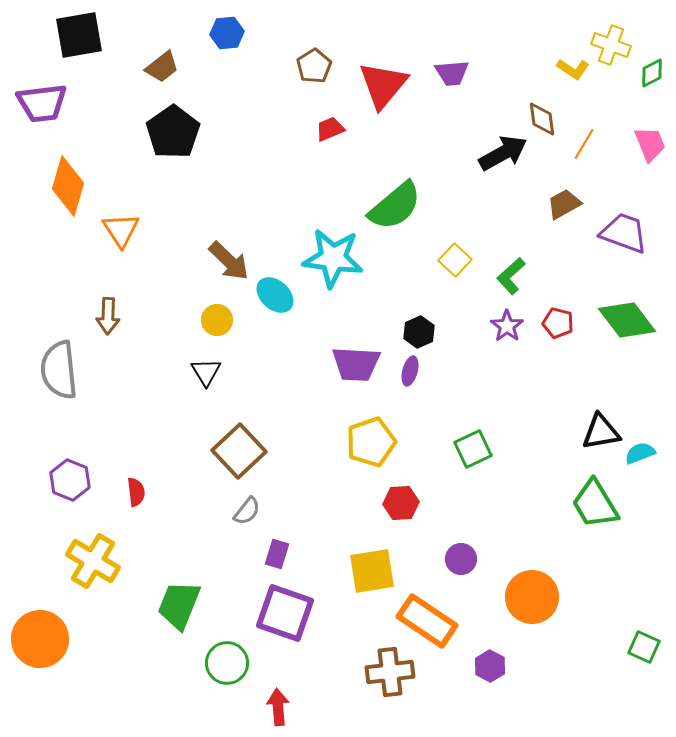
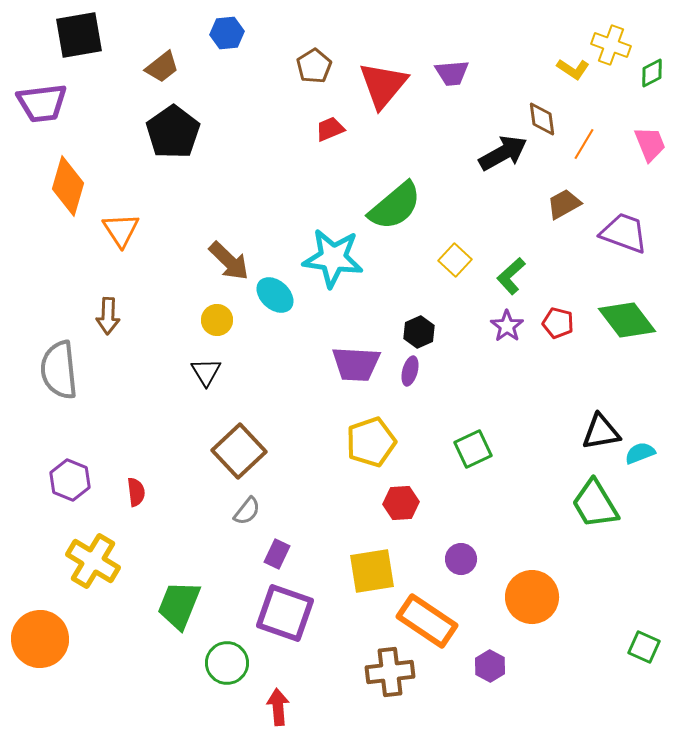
purple rectangle at (277, 554): rotated 8 degrees clockwise
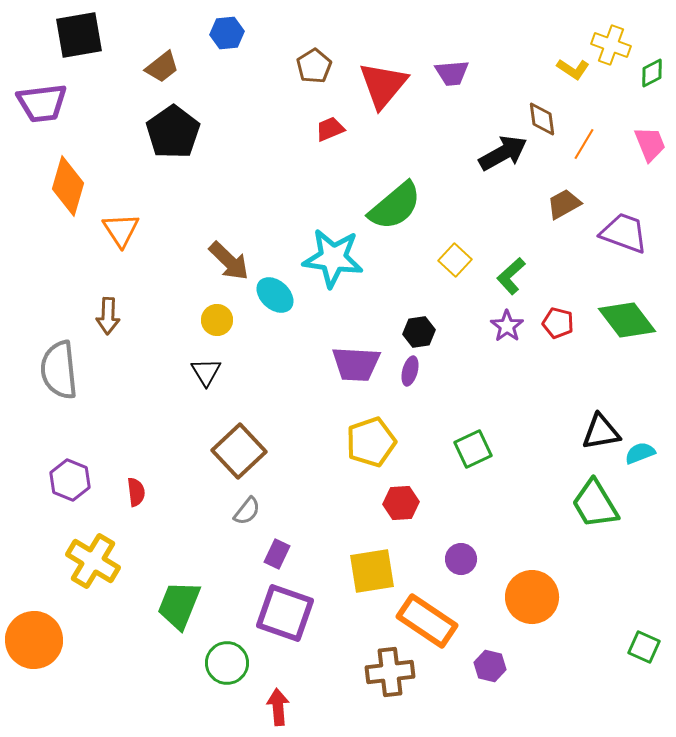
black hexagon at (419, 332): rotated 16 degrees clockwise
orange circle at (40, 639): moved 6 px left, 1 px down
purple hexagon at (490, 666): rotated 16 degrees counterclockwise
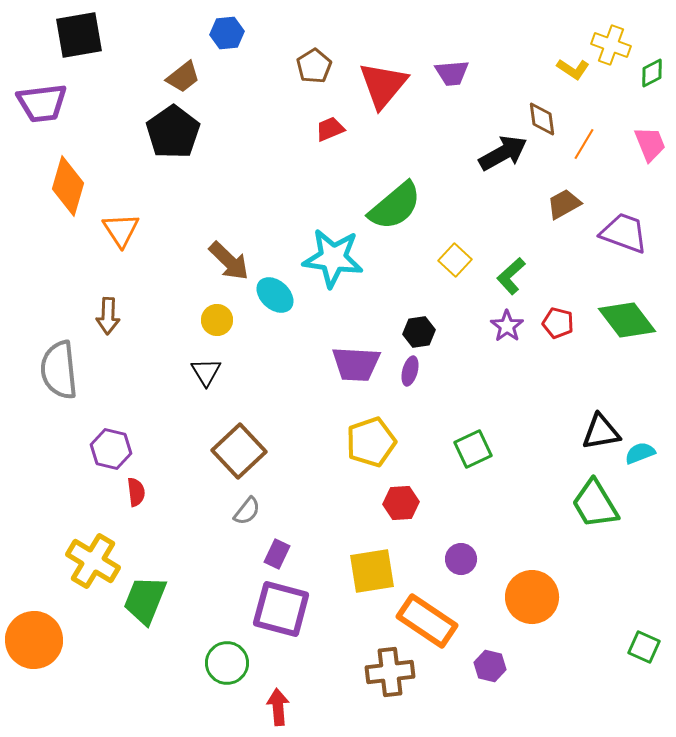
brown trapezoid at (162, 67): moved 21 px right, 10 px down
purple hexagon at (70, 480): moved 41 px right, 31 px up; rotated 9 degrees counterclockwise
green trapezoid at (179, 605): moved 34 px left, 5 px up
purple square at (285, 613): moved 4 px left, 4 px up; rotated 4 degrees counterclockwise
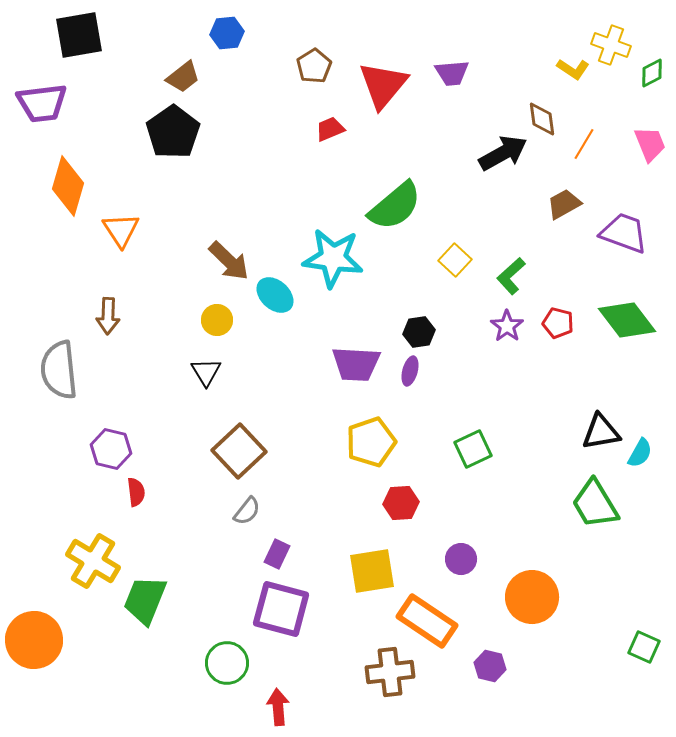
cyan semicircle at (640, 453): rotated 140 degrees clockwise
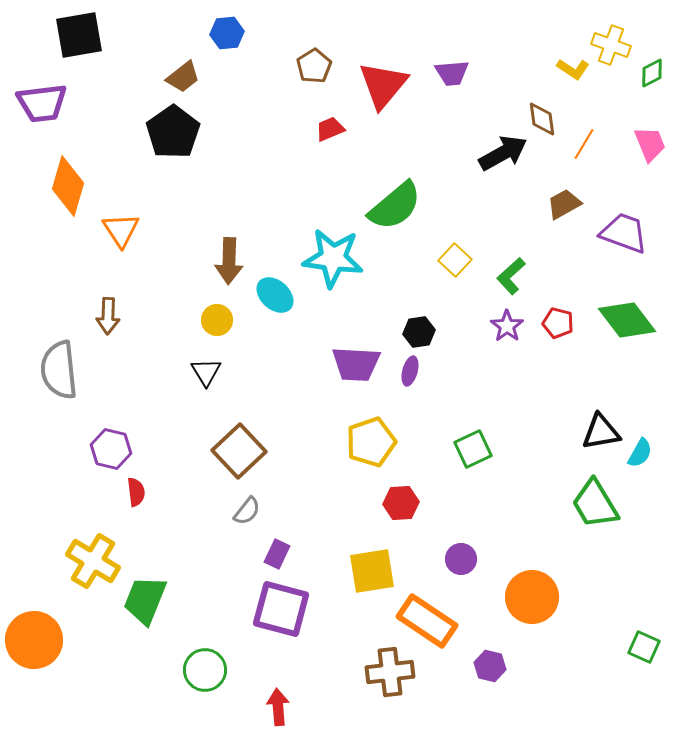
brown arrow at (229, 261): rotated 48 degrees clockwise
green circle at (227, 663): moved 22 px left, 7 px down
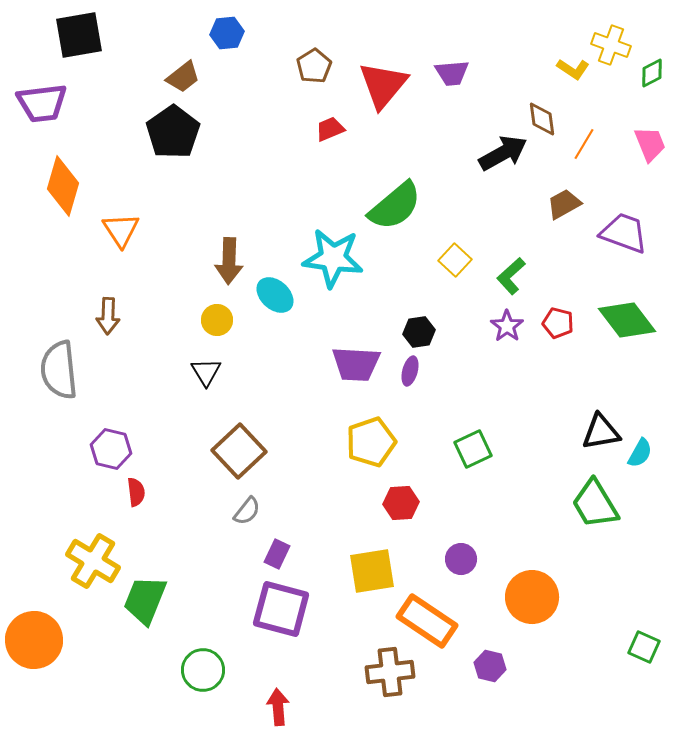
orange diamond at (68, 186): moved 5 px left
green circle at (205, 670): moved 2 px left
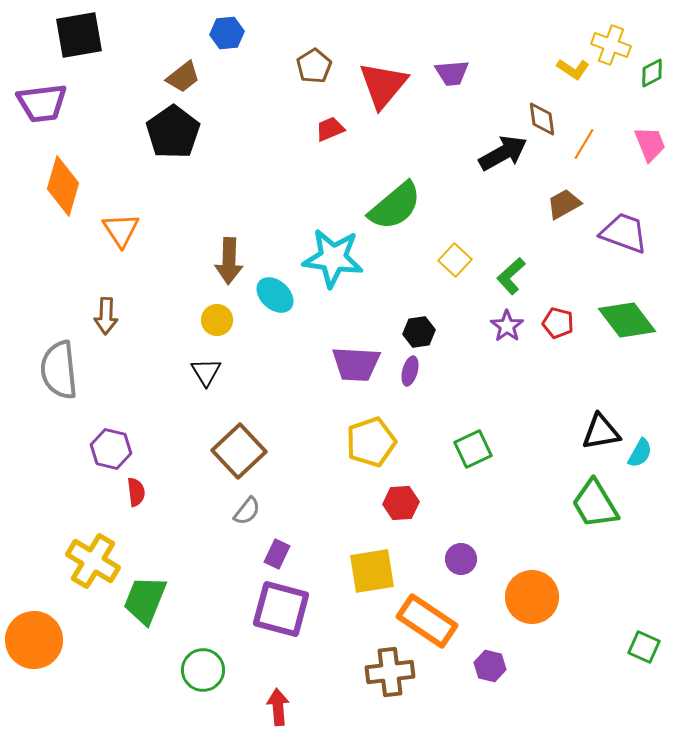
brown arrow at (108, 316): moved 2 px left
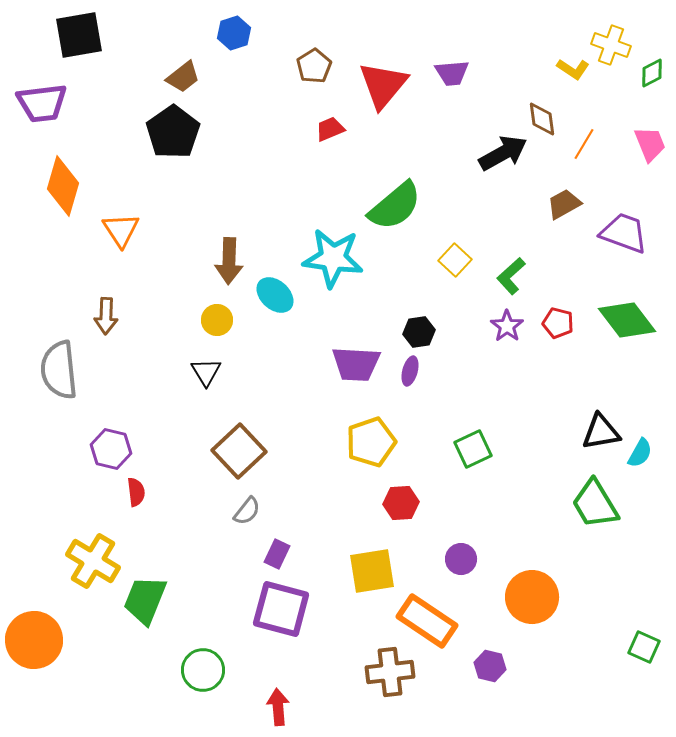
blue hexagon at (227, 33): moved 7 px right; rotated 12 degrees counterclockwise
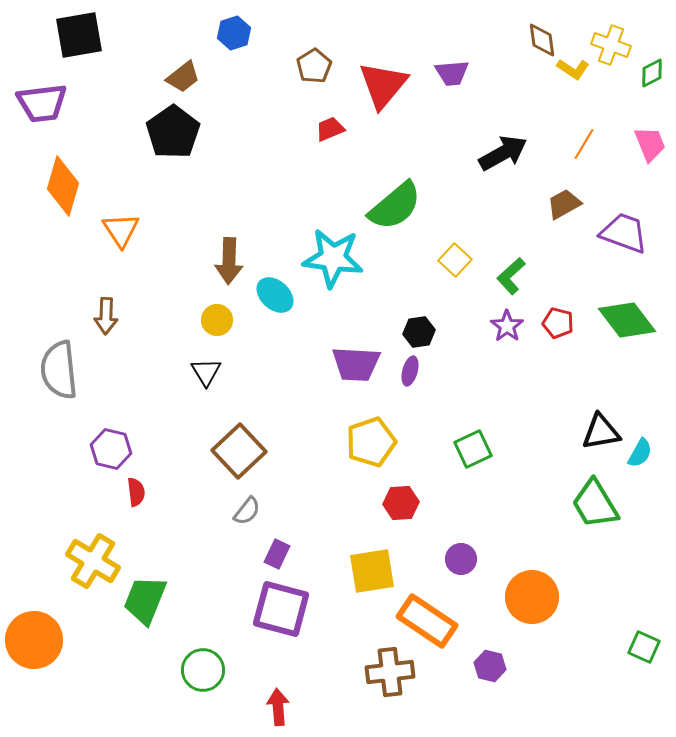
brown diamond at (542, 119): moved 79 px up
